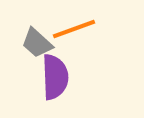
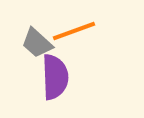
orange line: moved 2 px down
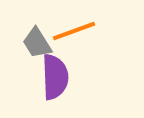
gray trapezoid: rotated 16 degrees clockwise
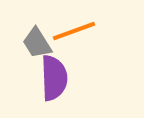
purple semicircle: moved 1 px left, 1 px down
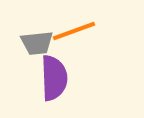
gray trapezoid: rotated 64 degrees counterclockwise
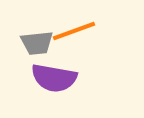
purple semicircle: rotated 102 degrees clockwise
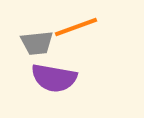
orange line: moved 2 px right, 4 px up
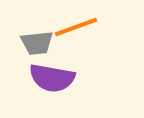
purple semicircle: moved 2 px left
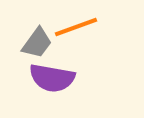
gray trapezoid: rotated 48 degrees counterclockwise
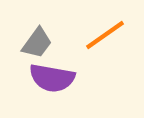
orange line: moved 29 px right, 8 px down; rotated 15 degrees counterclockwise
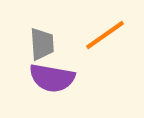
gray trapezoid: moved 5 px right, 1 px down; rotated 40 degrees counterclockwise
